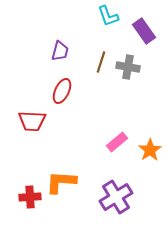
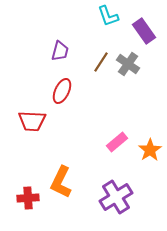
brown line: rotated 15 degrees clockwise
gray cross: moved 3 px up; rotated 25 degrees clockwise
orange L-shape: rotated 68 degrees counterclockwise
red cross: moved 2 px left, 1 px down
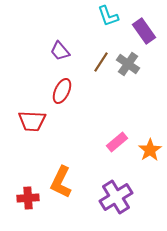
purple trapezoid: rotated 125 degrees clockwise
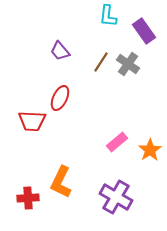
cyan L-shape: rotated 25 degrees clockwise
red ellipse: moved 2 px left, 7 px down
purple cross: rotated 28 degrees counterclockwise
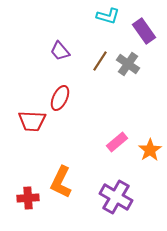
cyan L-shape: rotated 80 degrees counterclockwise
brown line: moved 1 px left, 1 px up
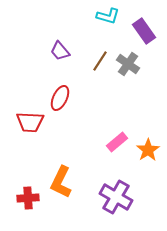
red trapezoid: moved 2 px left, 1 px down
orange star: moved 2 px left
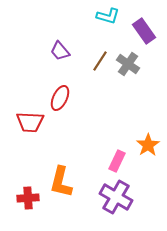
pink rectangle: moved 19 px down; rotated 25 degrees counterclockwise
orange star: moved 5 px up
orange L-shape: rotated 12 degrees counterclockwise
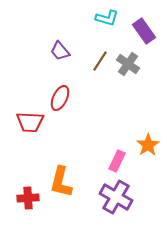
cyan L-shape: moved 1 px left, 2 px down
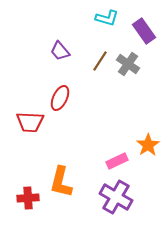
pink rectangle: rotated 40 degrees clockwise
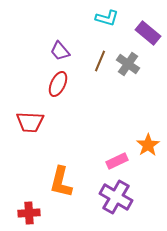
purple rectangle: moved 4 px right, 2 px down; rotated 15 degrees counterclockwise
brown line: rotated 10 degrees counterclockwise
red ellipse: moved 2 px left, 14 px up
red cross: moved 1 px right, 15 px down
